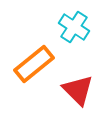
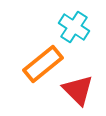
orange rectangle: moved 9 px right
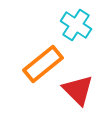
cyan cross: moved 2 px right, 2 px up
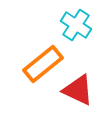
red triangle: rotated 20 degrees counterclockwise
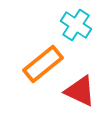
red triangle: moved 2 px right, 1 px down
